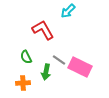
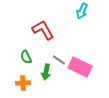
cyan arrow: moved 14 px right; rotated 21 degrees counterclockwise
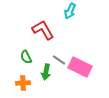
cyan arrow: moved 12 px left
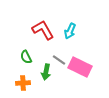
cyan arrow: moved 20 px down
